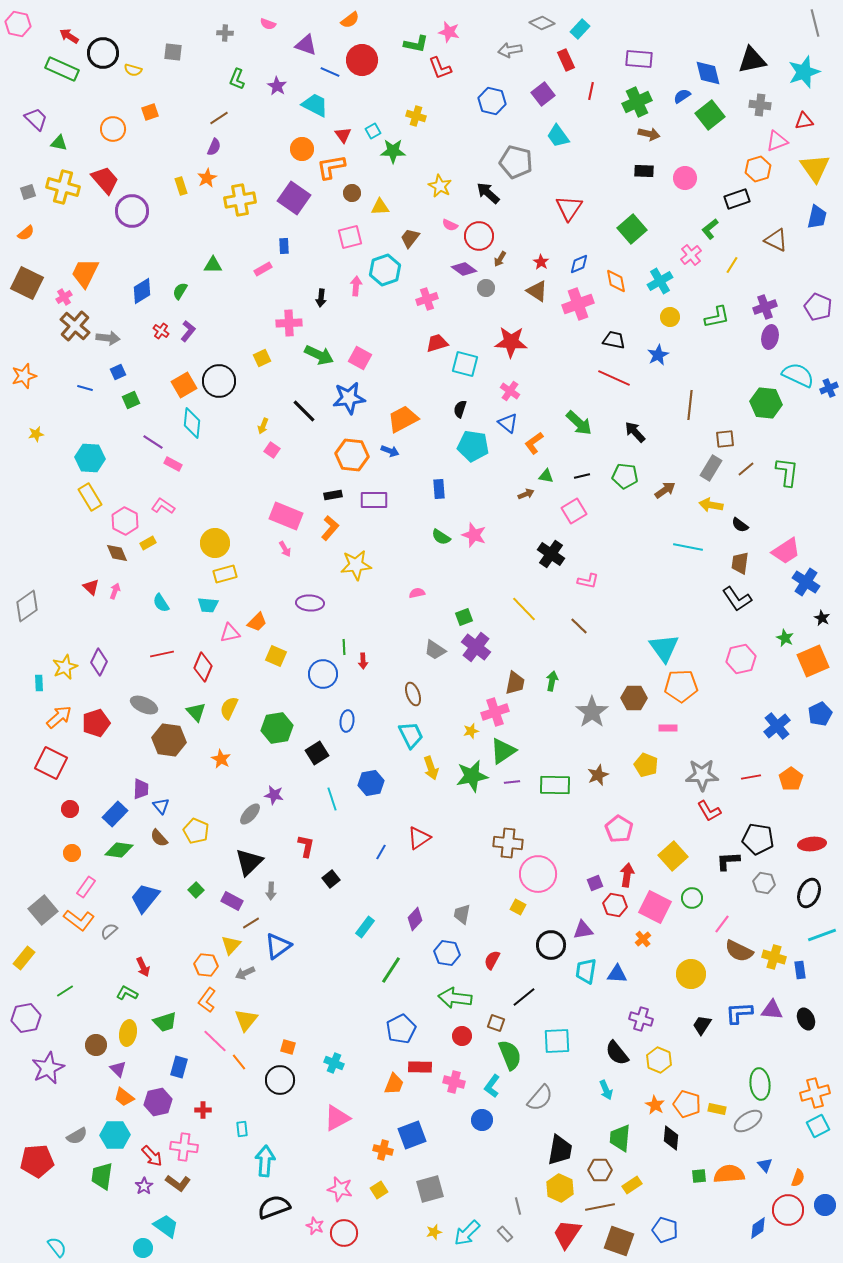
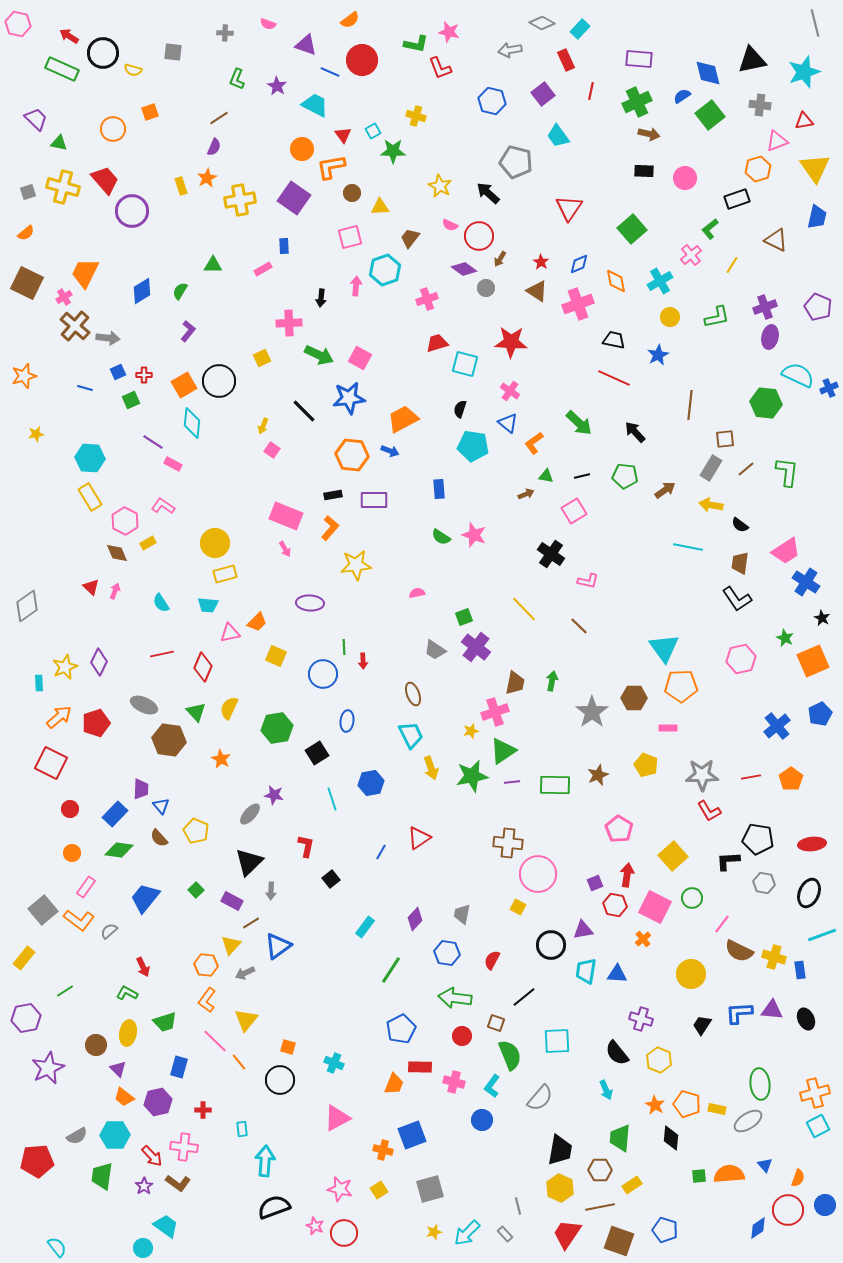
red cross at (161, 331): moved 17 px left, 44 px down; rotated 35 degrees counterclockwise
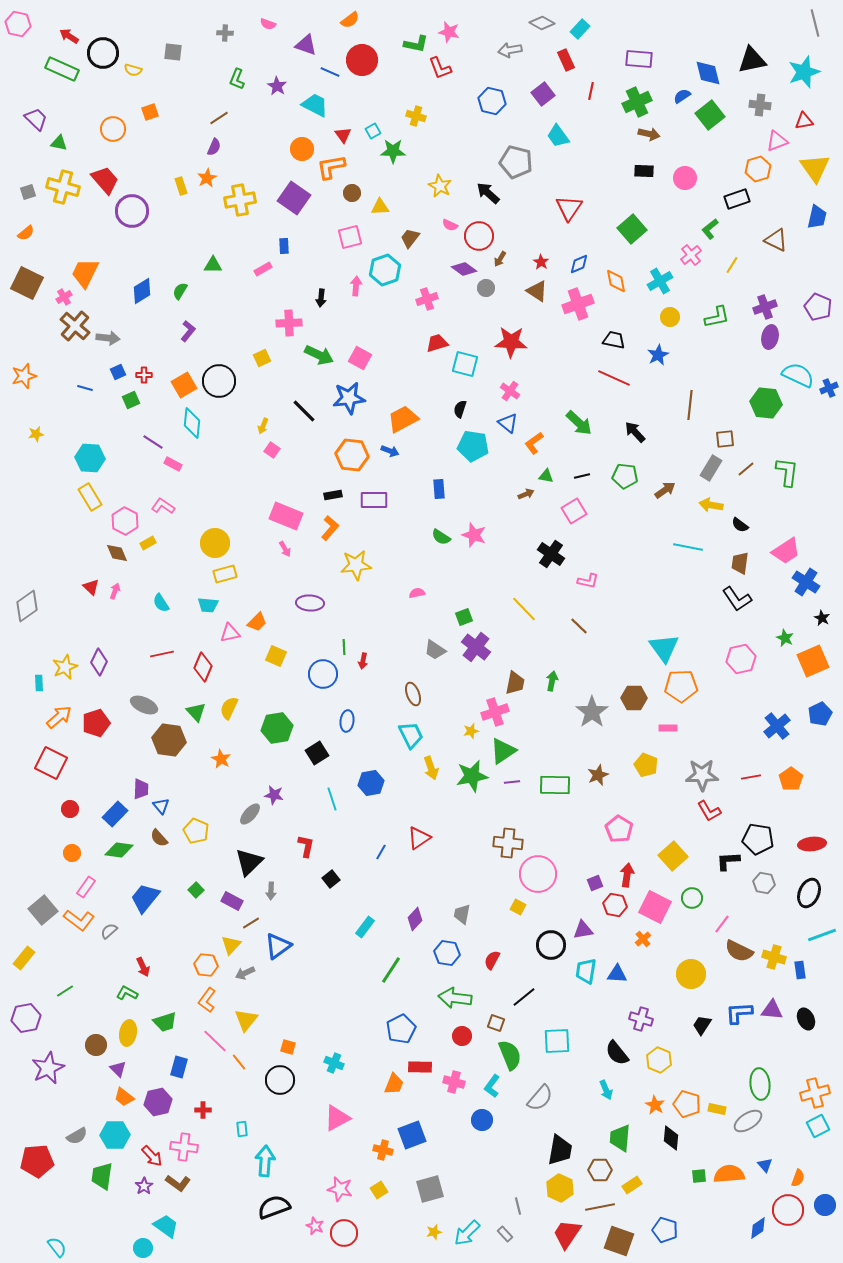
red arrow at (363, 661): rotated 14 degrees clockwise
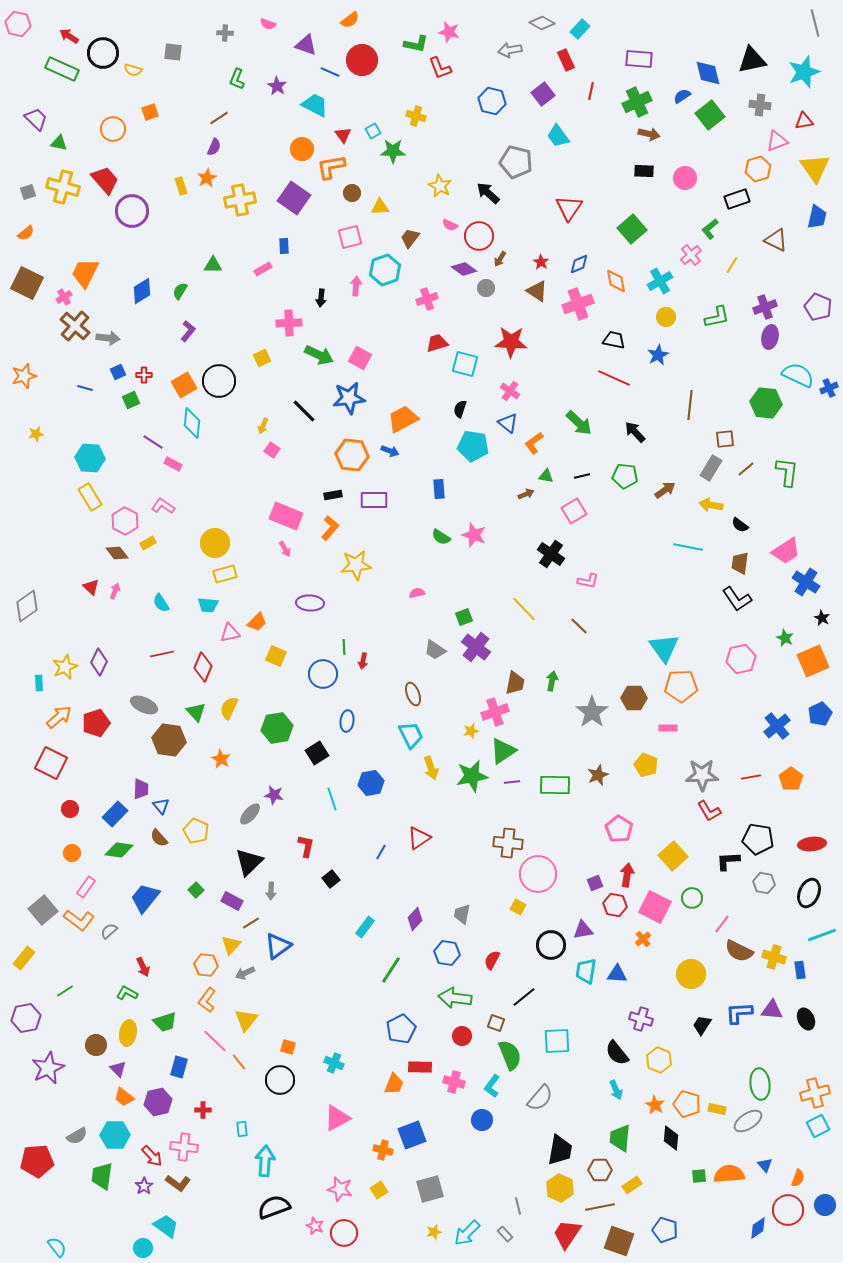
yellow circle at (670, 317): moved 4 px left
brown diamond at (117, 553): rotated 15 degrees counterclockwise
cyan arrow at (606, 1090): moved 10 px right
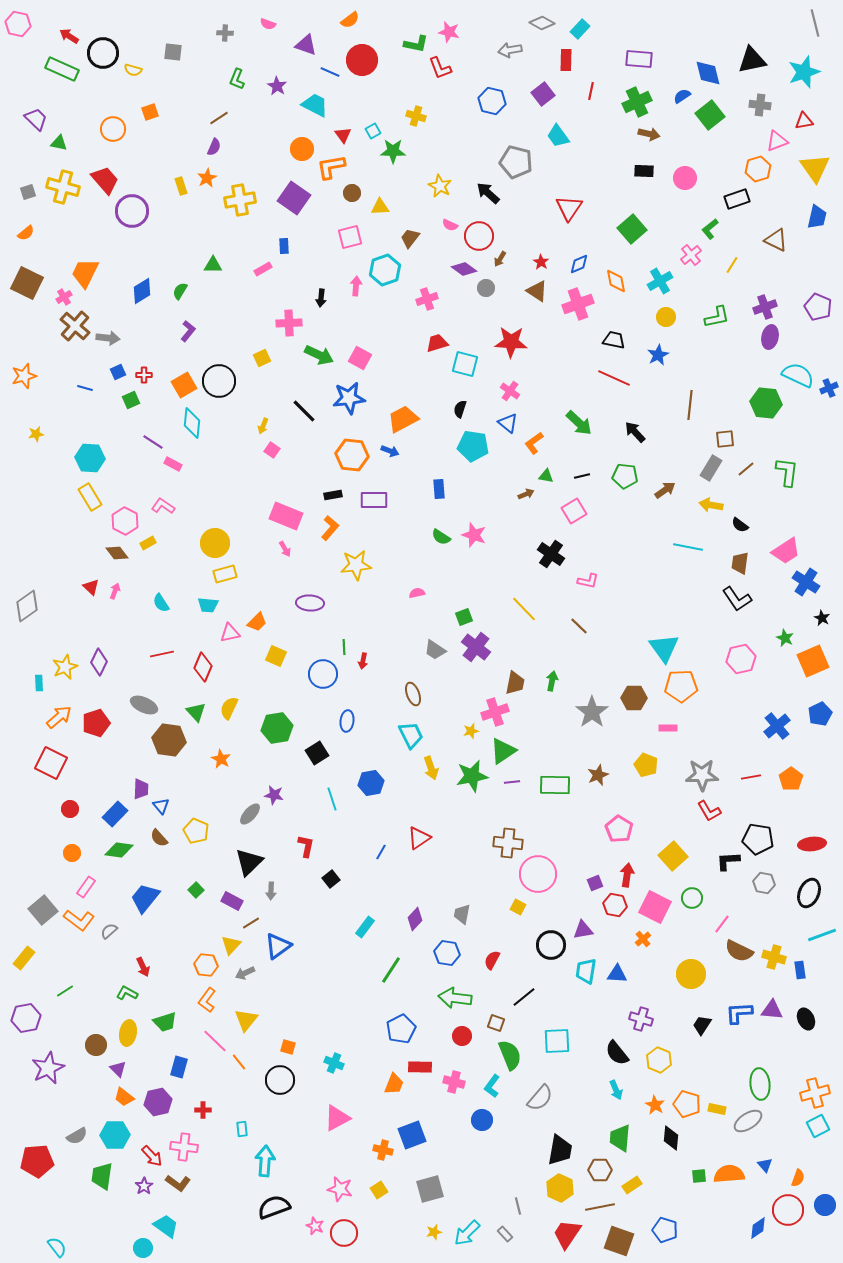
red rectangle at (566, 60): rotated 25 degrees clockwise
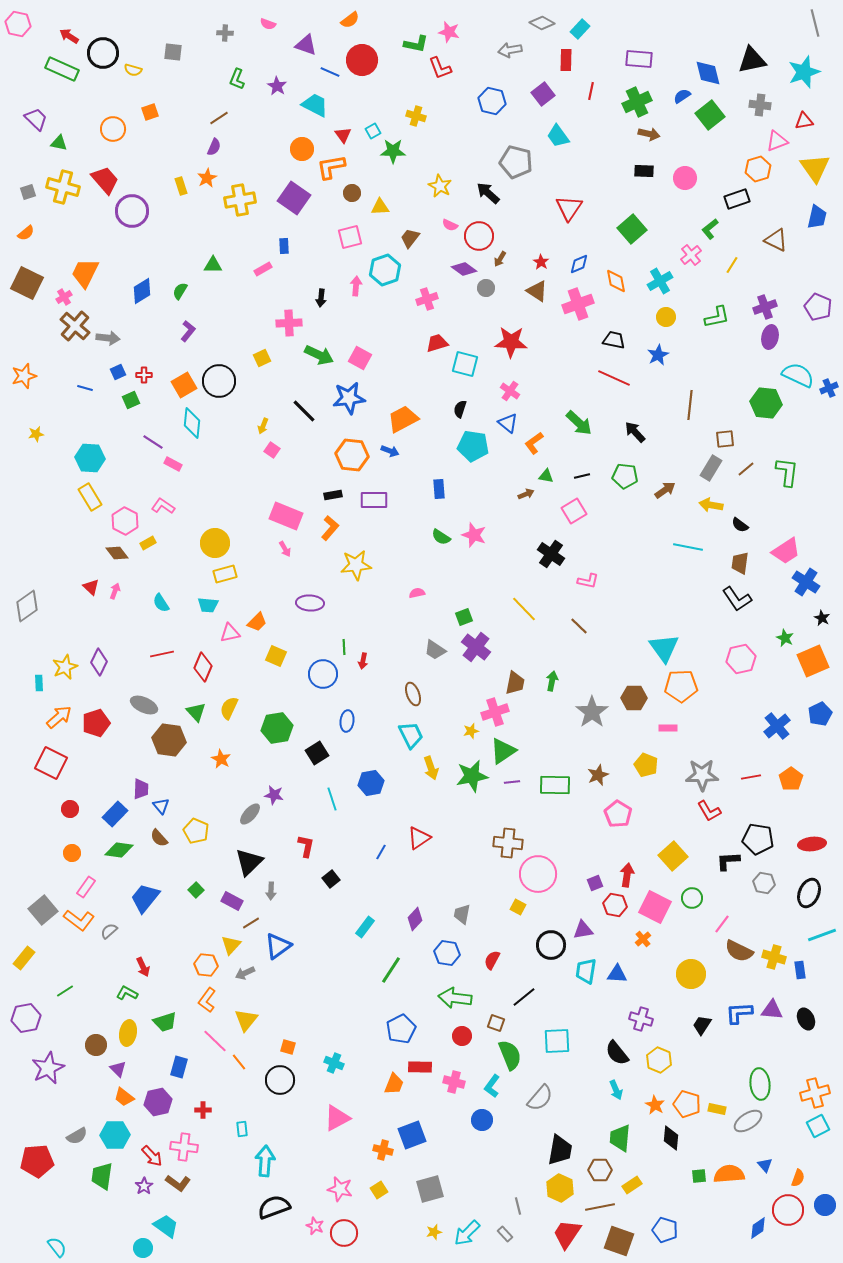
pink pentagon at (619, 829): moved 1 px left, 15 px up
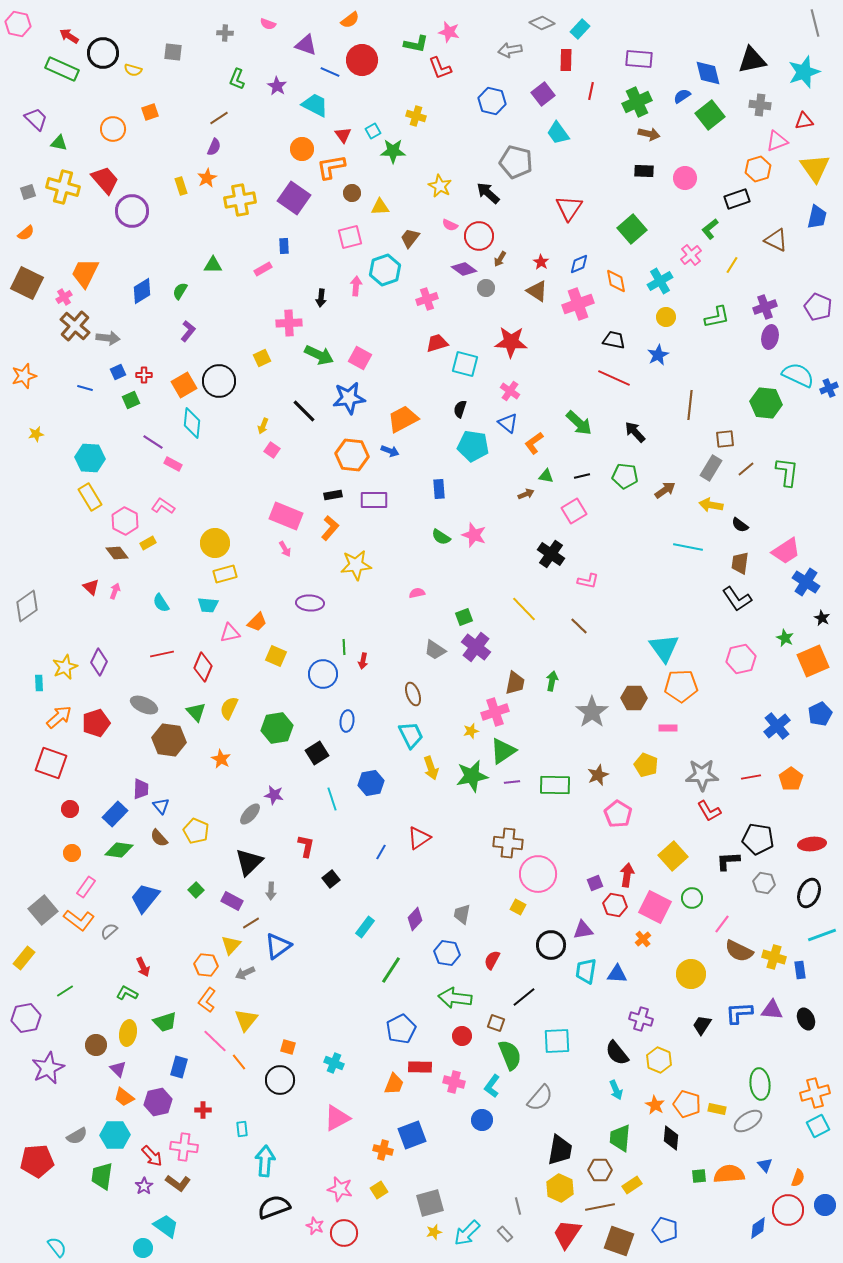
cyan trapezoid at (558, 136): moved 3 px up
red square at (51, 763): rotated 8 degrees counterclockwise
gray square at (430, 1189): moved 14 px down
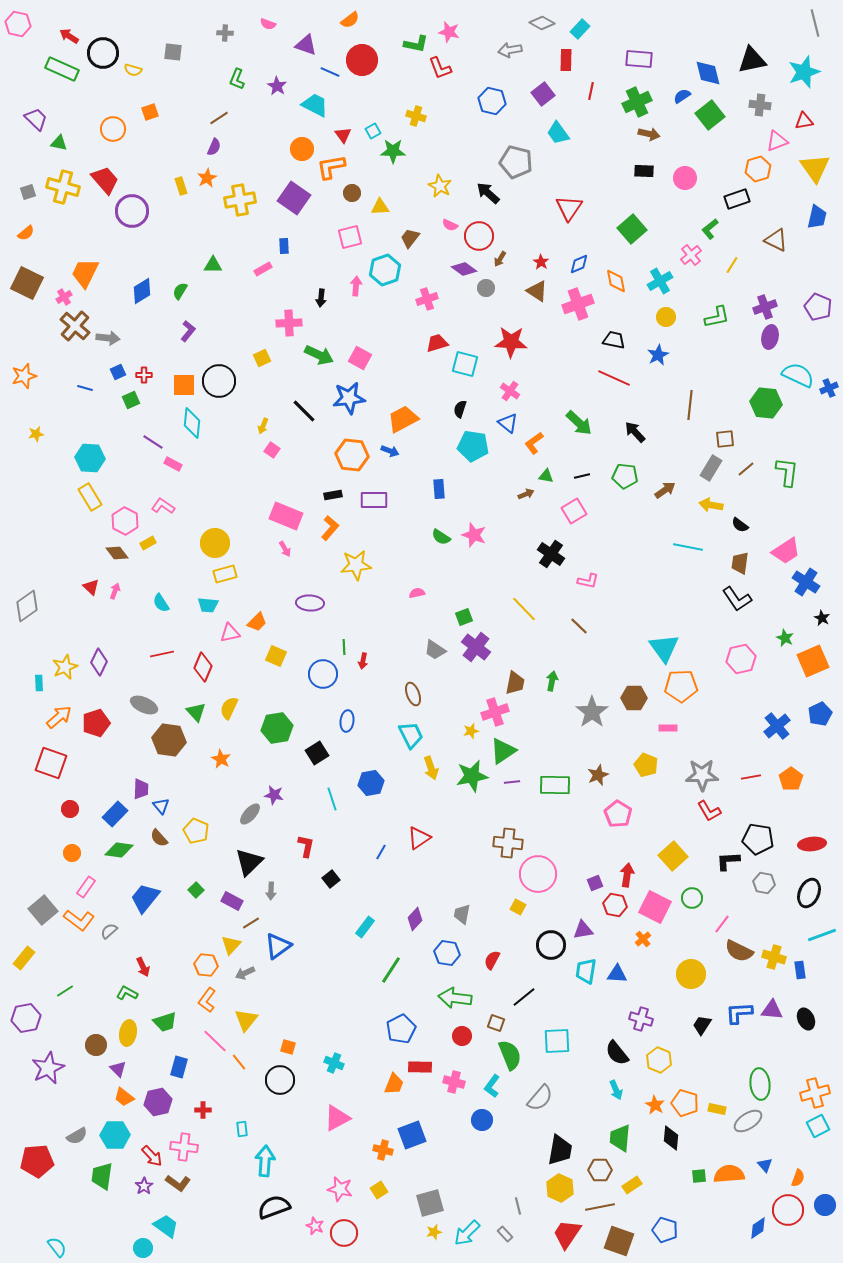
orange square at (184, 385): rotated 30 degrees clockwise
orange pentagon at (687, 1104): moved 2 px left, 1 px up
